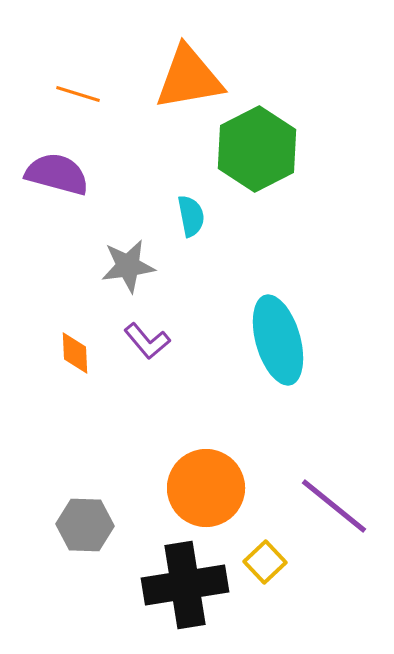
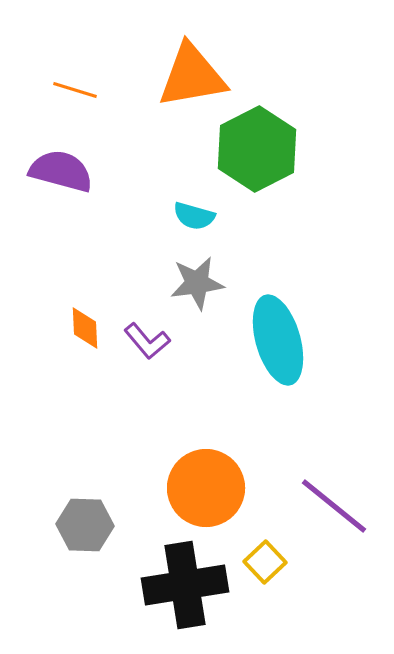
orange triangle: moved 3 px right, 2 px up
orange line: moved 3 px left, 4 px up
purple semicircle: moved 4 px right, 3 px up
cyan semicircle: moved 3 px right; rotated 117 degrees clockwise
gray star: moved 69 px right, 17 px down
orange diamond: moved 10 px right, 25 px up
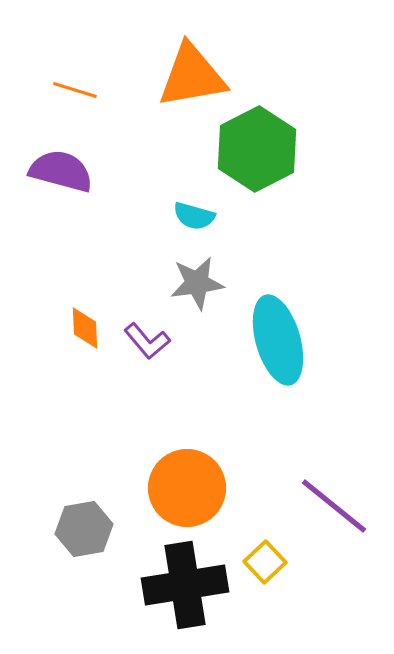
orange circle: moved 19 px left
gray hexagon: moved 1 px left, 4 px down; rotated 12 degrees counterclockwise
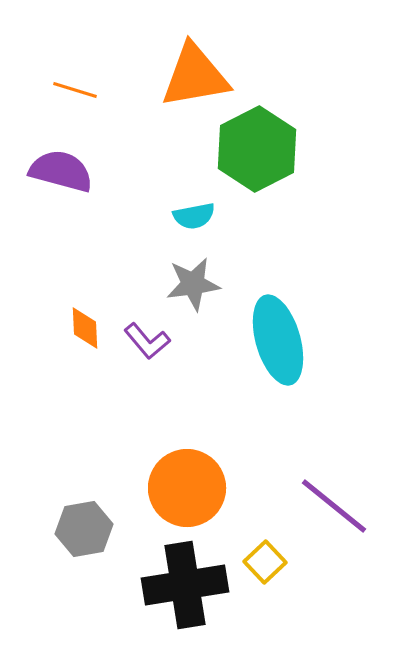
orange triangle: moved 3 px right
cyan semicircle: rotated 27 degrees counterclockwise
gray star: moved 4 px left, 1 px down
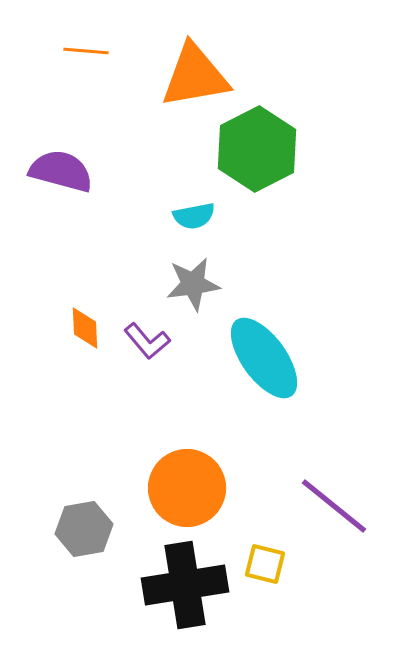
orange line: moved 11 px right, 39 px up; rotated 12 degrees counterclockwise
cyan ellipse: moved 14 px left, 18 px down; rotated 20 degrees counterclockwise
yellow square: moved 2 px down; rotated 33 degrees counterclockwise
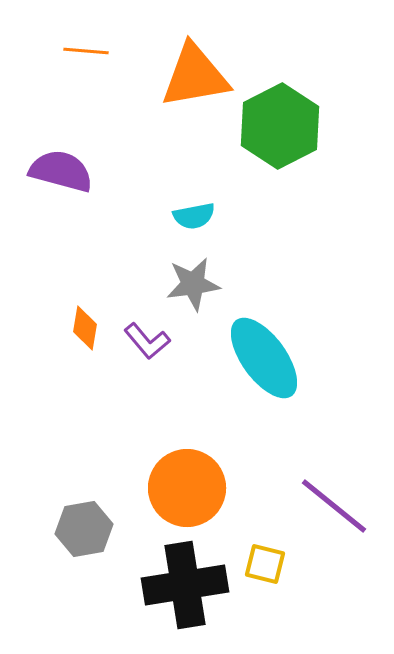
green hexagon: moved 23 px right, 23 px up
orange diamond: rotated 12 degrees clockwise
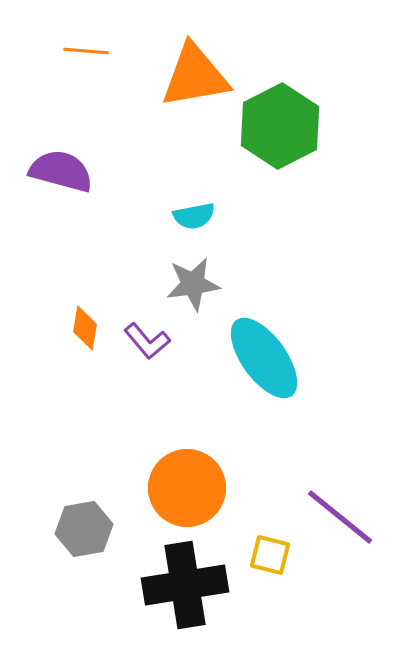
purple line: moved 6 px right, 11 px down
yellow square: moved 5 px right, 9 px up
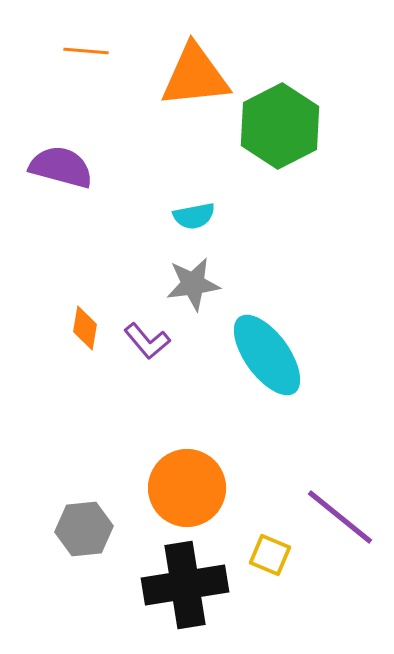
orange triangle: rotated 4 degrees clockwise
purple semicircle: moved 4 px up
cyan ellipse: moved 3 px right, 3 px up
gray hexagon: rotated 4 degrees clockwise
yellow square: rotated 9 degrees clockwise
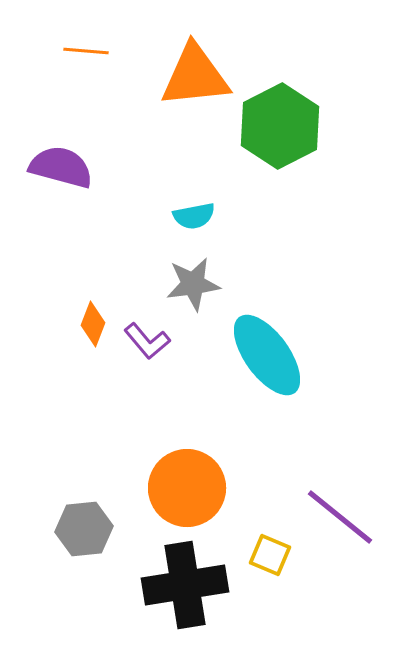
orange diamond: moved 8 px right, 4 px up; rotated 12 degrees clockwise
